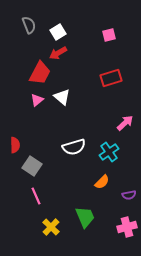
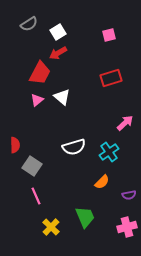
gray semicircle: moved 1 px up; rotated 78 degrees clockwise
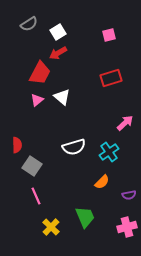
red semicircle: moved 2 px right
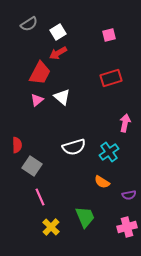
pink arrow: rotated 36 degrees counterclockwise
orange semicircle: rotated 77 degrees clockwise
pink line: moved 4 px right, 1 px down
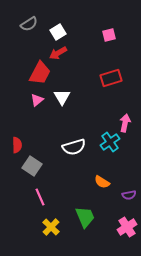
white triangle: rotated 18 degrees clockwise
cyan cross: moved 1 px right, 10 px up
pink cross: rotated 18 degrees counterclockwise
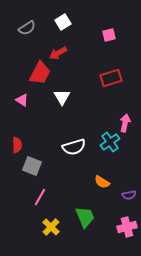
gray semicircle: moved 2 px left, 4 px down
white square: moved 5 px right, 10 px up
pink triangle: moved 15 px left; rotated 48 degrees counterclockwise
gray square: rotated 12 degrees counterclockwise
pink line: rotated 54 degrees clockwise
pink cross: rotated 18 degrees clockwise
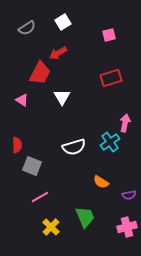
orange semicircle: moved 1 px left
pink line: rotated 30 degrees clockwise
